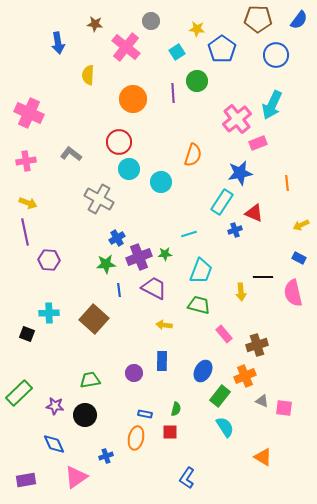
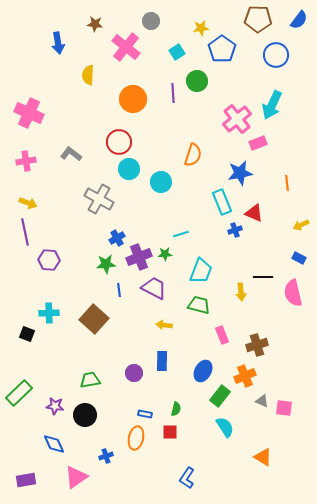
yellow star at (197, 29): moved 4 px right, 1 px up; rotated 14 degrees counterclockwise
cyan rectangle at (222, 202): rotated 55 degrees counterclockwise
cyan line at (189, 234): moved 8 px left
pink rectangle at (224, 334): moved 2 px left, 1 px down; rotated 18 degrees clockwise
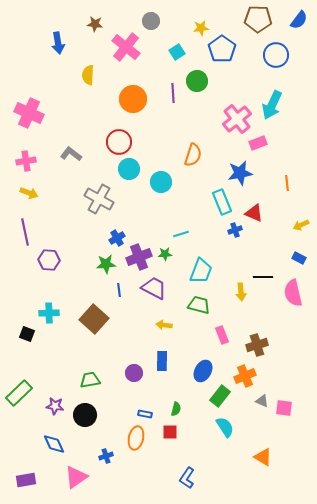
yellow arrow at (28, 203): moved 1 px right, 10 px up
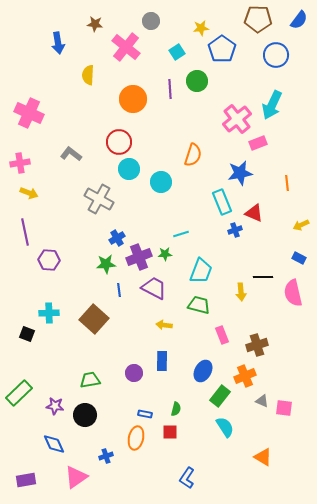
purple line at (173, 93): moved 3 px left, 4 px up
pink cross at (26, 161): moved 6 px left, 2 px down
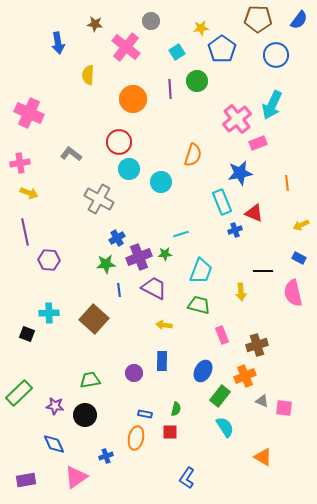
black line at (263, 277): moved 6 px up
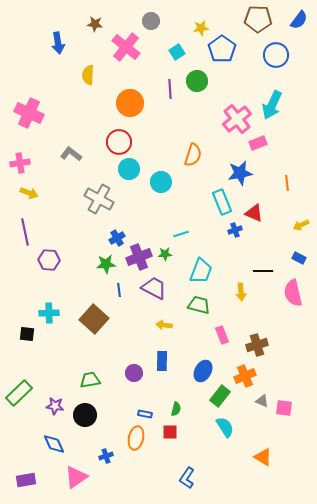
orange circle at (133, 99): moved 3 px left, 4 px down
black square at (27, 334): rotated 14 degrees counterclockwise
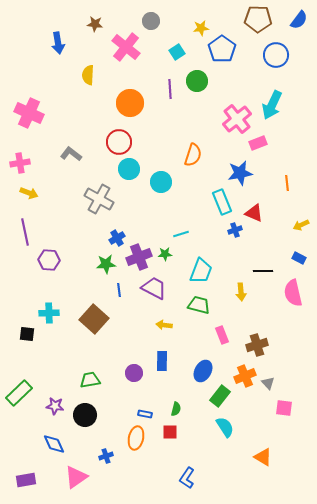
gray triangle at (262, 401): moved 6 px right, 18 px up; rotated 24 degrees clockwise
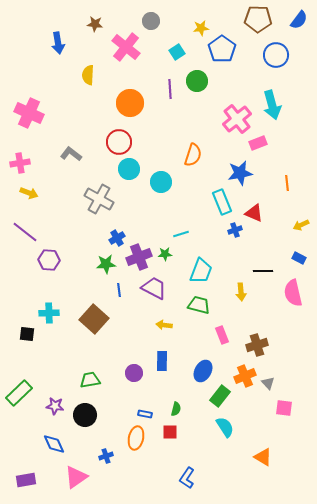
cyan arrow at (272, 105): rotated 40 degrees counterclockwise
purple line at (25, 232): rotated 40 degrees counterclockwise
